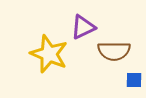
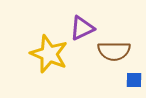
purple triangle: moved 1 px left, 1 px down
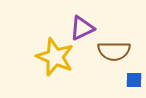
yellow star: moved 6 px right, 3 px down
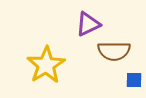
purple triangle: moved 6 px right, 4 px up
yellow star: moved 9 px left, 8 px down; rotated 18 degrees clockwise
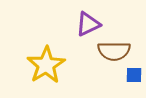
blue square: moved 5 px up
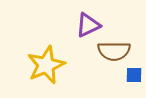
purple triangle: moved 1 px down
yellow star: rotated 9 degrees clockwise
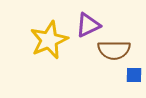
brown semicircle: moved 1 px up
yellow star: moved 3 px right, 25 px up
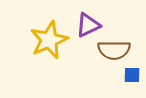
blue square: moved 2 px left
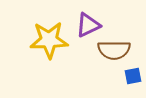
yellow star: rotated 21 degrees clockwise
blue square: moved 1 px right, 1 px down; rotated 12 degrees counterclockwise
